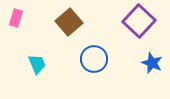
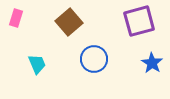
purple square: rotated 32 degrees clockwise
blue star: rotated 10 degrees clockwise
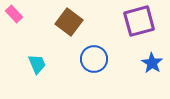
pink rectangle: moved 2 px left, 4 px up; rotated 60 degrees counterclockwise
brown square: rotated 12 degrees counterclockwise
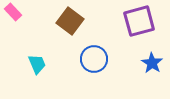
pink rectangle: moved 1 px left, 2 px up
brown square: moved 1 px right, 1 px up
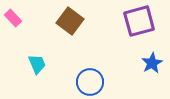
pink rectangle: moved 6 px down
blue circle: moved 4 px left, 23 px down
blue star: rotated 10 degrees clockwise
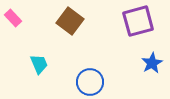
purple square: moved 1 px left
cyan trapezoid: moved 2 px right
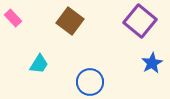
purple square: moved 2 px right; rotated 36 degrees counterclockwise
cyan trapezoid: rotated 55 degrees clockwise
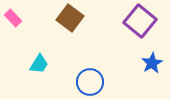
brown square: moved 3 px up
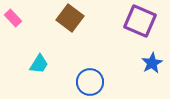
purple square: rotated 16 degrees counterclockwise
